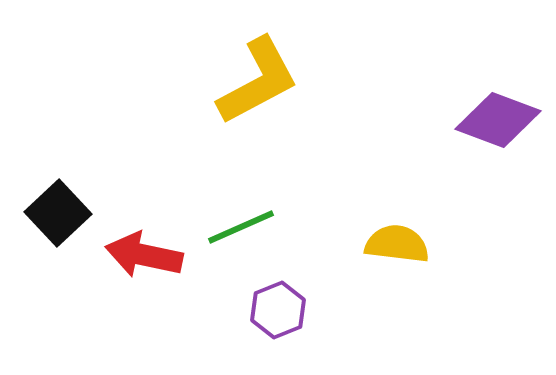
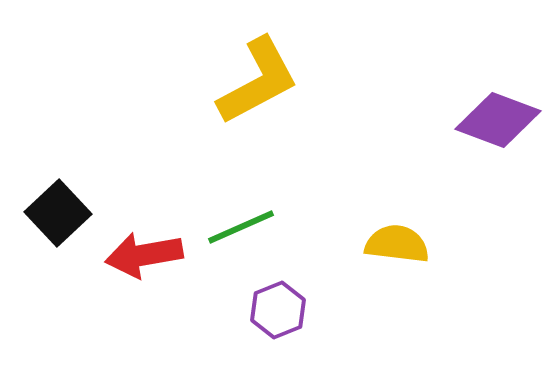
red arrow: rotated 22 degrees counterclockwise
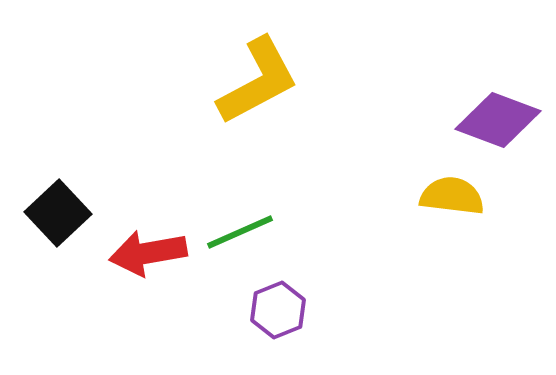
green line: moved 1 px left, 5 px down
yellow semicircle: moved 55 px right, 48 px up
red arrow: moved 4 px right, 2 px up
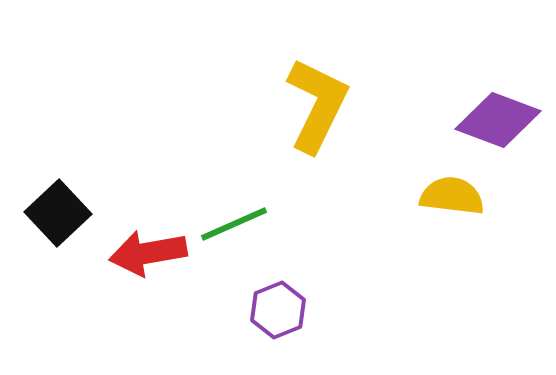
yellow L-shape: moved 59 px right, 24 px down; rotated 36 degrees counterclockwise
green line: moved 6 px left, 8 px up
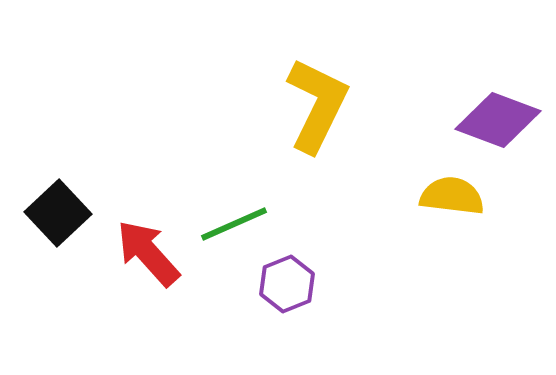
red arrow: rotated 58 degrees clockwise
purple hexagon: moved 9 px right, 26 px up
